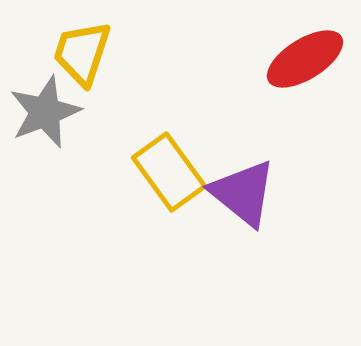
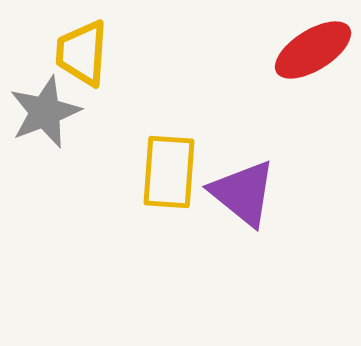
yellow trapezoid: rotated 14 degrees counterclockwise
red ellipse: moved 8 px right, 9 px up
yellow rectangle: rotated 40 degrees clockwise
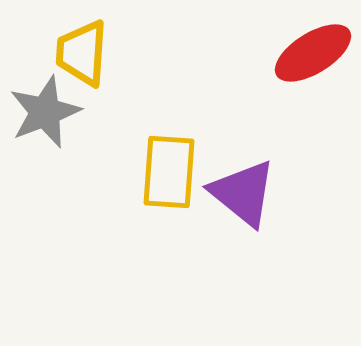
red ellipse: moved 3 px down
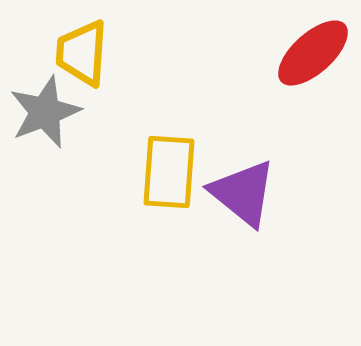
red ellipse: rotated 10 degrees counterclockwise
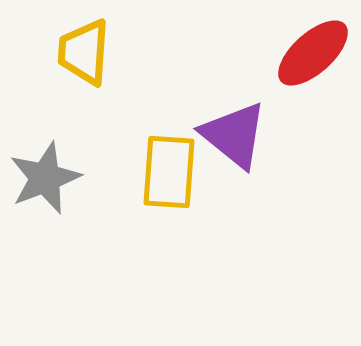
yellow trapezoid: moved 2 px right, 1 px up
gray star: moved 66 px down
purple triangle: moved 9 px left, 58 px up
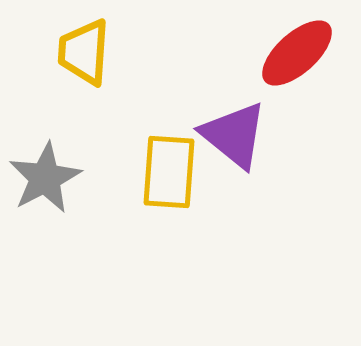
red ellipse: moved 16 px left
gray star: rotated 6 degrees counterclockwise
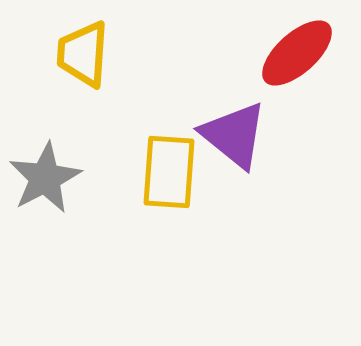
yellow trapezoid: moved 1 px left, 2 px down
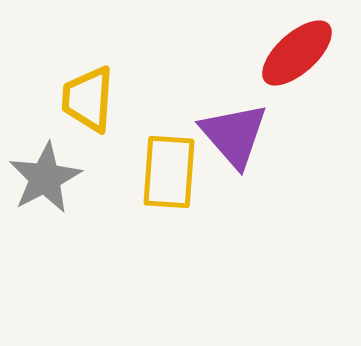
yellow trapezoid: moved 5 px right, 45 px down
purple triangle: rotated 10 degrees clockwise
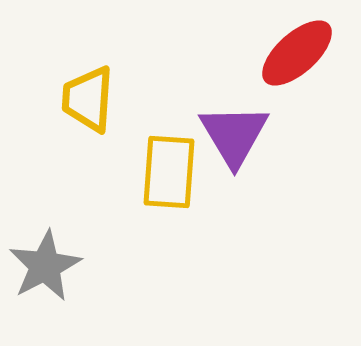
purple triangle: rotated 10 degrees clockwise
gray star: moved 88 px down
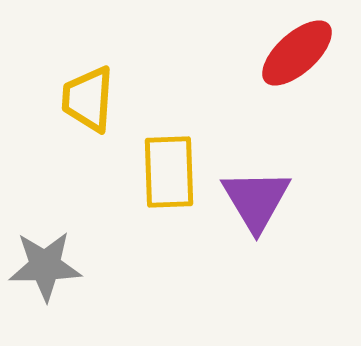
purple triangle: moved 22 px right, 65 px down
yellow rectangle: rotated 6 degrees counterclockwise
gray star: rotated 26 degrees clockwise
